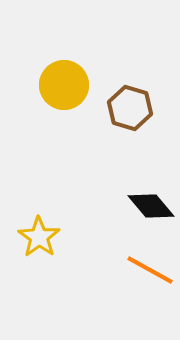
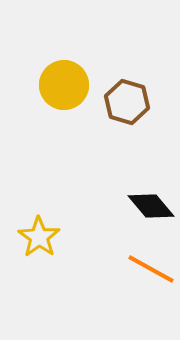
brown hexagon: moved 3 px left, 6 px up
orange line: moved 1 px right, 1 px up
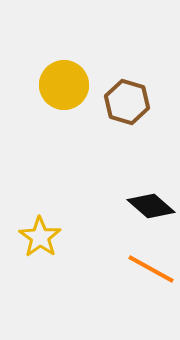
black diamond: rotated 9 degrees counterclockwise
yellow star: moved 1 px right
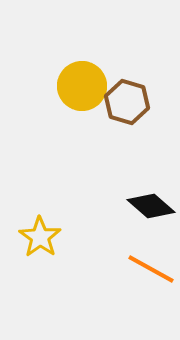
yellow circle: moved 18 px right, 1 px down
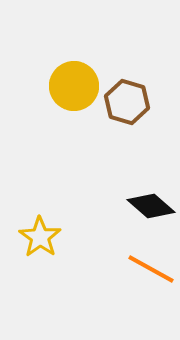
yellow circle: moved 8 px left
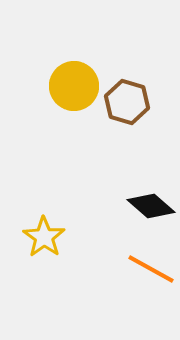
yellow star: moved 4 px right
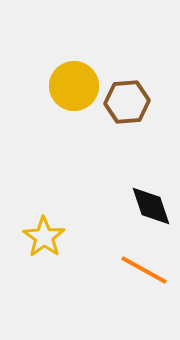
brown hexagon: rotated 21 degrees counterclockwise
black diamond: rotated 30 degrees clockwise
orange line: moved 7 px left, 1 px down
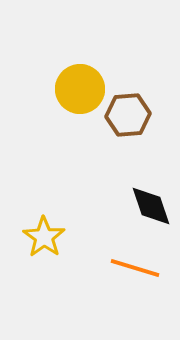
yellow circle: moved 6 px right, 3 px down
brown hexagon: moved 1 px right, 13 px down
orange line: moved 9 px left, 2 px up; rotated 12 degrees counterclockwise
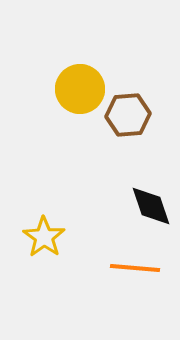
orange line: rotated 12 degrees counterclockwise
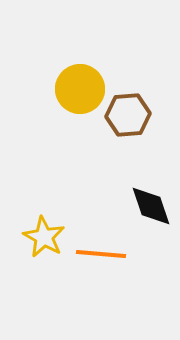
yellow star: rotated 6 degrees counterclockwise
orange line: moved 34 px left, 14 px up
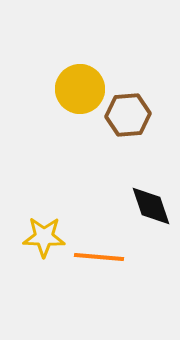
yellow star: rotated 27 degrees counterclockwise
orange line: moved 2 px left, 3 px down
